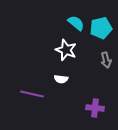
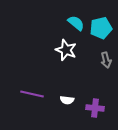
white semicircle: moved 6 px right, 21 px down
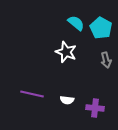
cyan pentagon: rotated 30 degrees counterclockwise
white star: moved 2 px down
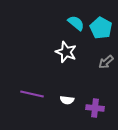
gray arrow: moved 2 px down; rotated 63 degrees clockwise
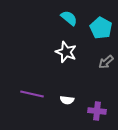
cyan semicircle: moved 7 px left, 5 px up
purple cross: moved 2 px right, 3 px down
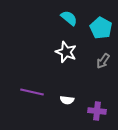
gray arrow: moved 3 px left, 1 px up; rotated 14 degrees counterclockwise
purple line: moved 2 px up
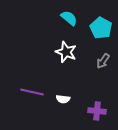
white semicircle: moved 4 px left, 1 px up
